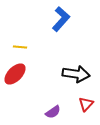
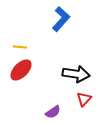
red ellipse: moved 6 px right, 4 px up
red triangle: moved 2 px left, 5 px up
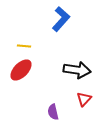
yellow line: moved 4 px right, 1 px up
black arrow: moved 1 px right, 4 px up
purple semicircle: rotated 112 degrees clockwise
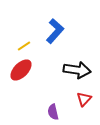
blue L-shape: moved 6 px left, 12 px down
yellow line: rotated 40 degrees counterclockwise
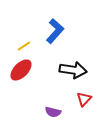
black arrow: moved 4 px left
purple semicircle: rotated 63 degrees counterclockwise
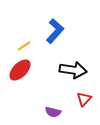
red ellipse: moved 1 px left
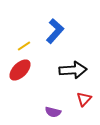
black arrow: rotated 12 degrees counterclockwise
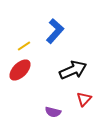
black arrow: rotated 20 degrees counterclockwise
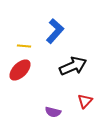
yellow line: rotated 40 degrees clockwise
black arrow: moved 4 px up
red triangle: moved 1 px right, 2 px down
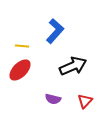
yellow line: moved 2 px left
purple semicircle: moved 13 px up
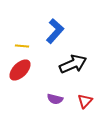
black arrow: moved 2 px up
purple semicircle: moved 2 px right
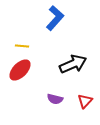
blue L-shape: moved 13 px up
